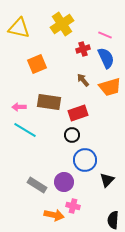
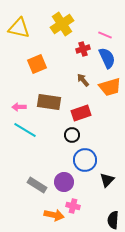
blue semicircle: moved 1 px right
red rectangle: moved 3 px right
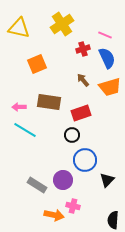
purple circle: moved 1 px left, 2 px up
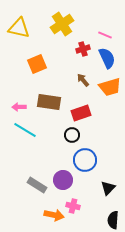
black triangle: moved 1 px right, 8 px down
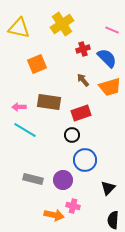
pink line: moved 7 px right, 5 px up
blue semicircle: rotated 20 degrees counterclockwise
gray rectangle: moved 4 px left, 6 px up; rotated 18 degrees counterclockwise
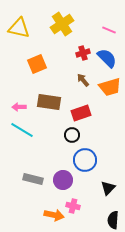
pink line: moved 3 px left
red cross: moved 4 px down
cyan line: moved 3 px left
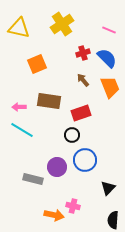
orange trapezoid: rotated 95 degrees counterclockwise
brown rectangle: moved 1 px up
purple circle: moved 6 px left, 13 px up
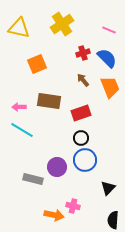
black circle: moved 9 px right, 3 px down
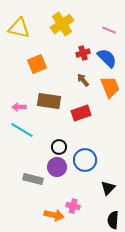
black circle: moved 22 px left, 9 px down
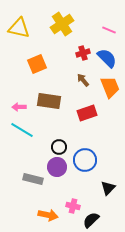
red rectangle: moved 6 px right
orange arrow: moved 6 px left
black semicircle: moved 22 px left; rotated 42 degrees clockwise
